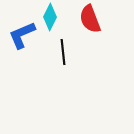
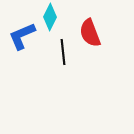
red semicircle: moved 14 px down
blue L-shape: moved 1 px down
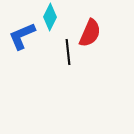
red semicircle: rotated 136 degrees counterclockwise
black line: moved 5 px right
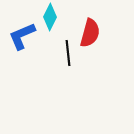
red semicircle: rotated 8 degrees counterclockwise
black line: moved 1 px down
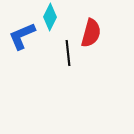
red semicircle: moved 1 px right
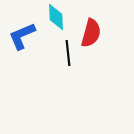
cyan diamond: moved 6 px right; rotated 28 degrees counterclockwise
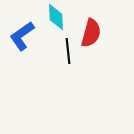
blue L-shape: rotated 12 degrees counterclockwise
black line: moved 2 px up
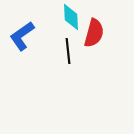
cyan diamond: moved 15 px right
red semicircle: moved 3 px right
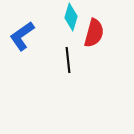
cyan diamond: rotated 20 degrees clockwise
black line: moved 9 px down
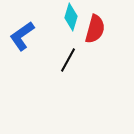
red semicircle: moved 1 px right, 4 px up
black line: rotated 35 degrees clockwise
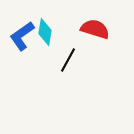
cyan diamond: moved 26 px left, 15 px down; rotated 8 degrees counterclockwise
red semicircle: rotated 88 degrees counterclockwise
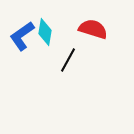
red semicircle: moved 2 px left
